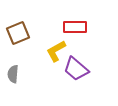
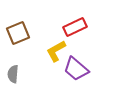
red rectangle: rotated 25 degrees counterclockwise
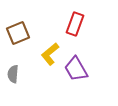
red rectangle: moved 3 px up; rotated 45 degrees counterclockwise
yellow L-shape: moved 6 px left, 3 px down; rotated 10 degrees counterclockwise
purple trapezoid: rotated 20 degrees clockwise
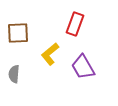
brown square: rotated 20 degrees clockwise
purple trapezoid: moved 7 px right, 2 px up
gray semicircle: moved 1 px right
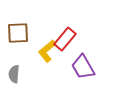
red rectangle: moved 10 px left, 15 px down; rotated 20 degrees clockwise
yellow L-shape: moved 3 px left, 3 px up
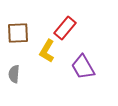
red rectangle: moved 11 px up
yellow L-shape: rotated 20 degrees counterclockwise
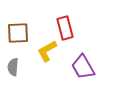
red rectangle: rotated 55 degrees counterclockwise
yellow L-shape: rotated 30 degrees clockwise
gray semicircle: moved 1 px left, 7 px up
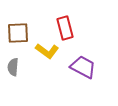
yellow L-shape: rotated 115 degrees counterclockwise
purple trapezoid: rotated 148 degrees clockwise
